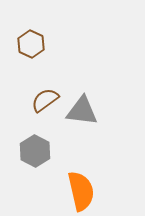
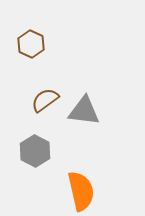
gray triangle: moved 2 px right
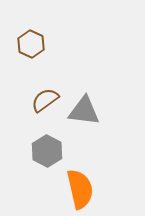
gray hexagon: moved 12 px right
orange semicircle: moved 1 px left, 2 px up
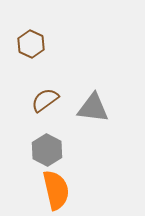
gray triangle: moved 9 px right, 3 px up
gray hexagon: moved 1 px up
orange semicircle: moved 24 px left, 1 px down
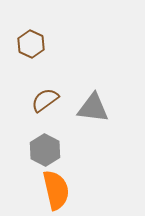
gray hexagon: moved 2 px left
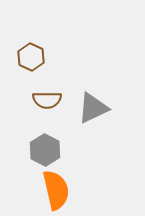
brown hexagon: moved 13 px down
brown semicircle: moved 2 px right; rotated 144 degrees counterclockwise
gray triangle: rotated 32 degrees counterclockwise
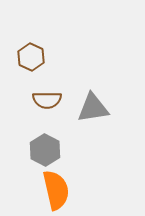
gray triangle: rotated 16 degrees clockwise
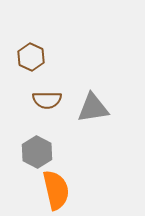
gray hexagon: moved 8 px left, 2 px down
